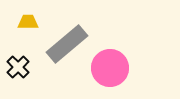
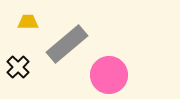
pink circle: moved 1 px left, 7 px down
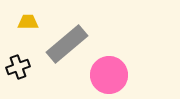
black cross: rotated 25 degrees clockwise
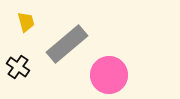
yellow trapezoid: moved 2 px left; rotated 75 degrees clockwise
black cross: rotated 35 degrees counterclockwise
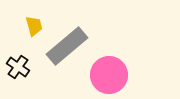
yellow trapezoid: moved 8 px right, 4 px down
gray rectangle: moved 2 px down
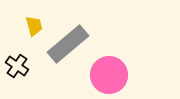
gray rectangle: moved 1 px right, 2 px up
black cross: moved 1 px left, 1 px up
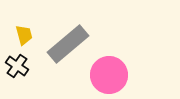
yellow trapezoid: moved 10 px left, 9 px down
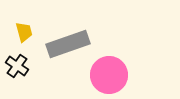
yellow trapezoid: moved 3 px up
gray rectangle: rotated 21 degrees clockwise
